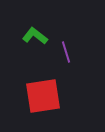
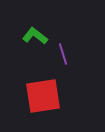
purple line: moved 3 px left, 2 px down
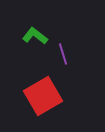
red square: rotated 21 degrees counterclockwise
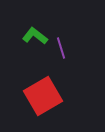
purple line: moved 2 px left, 6 px up
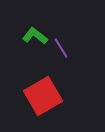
purple line: rotated 15 degrees counterclockwise
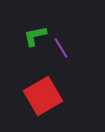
green L-shape: rotated 50 degrees counterclockwise
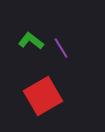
green L-shape: moved 4 px left, 5 px down; rotated 50 degrees clockwise
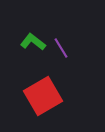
green L-shape: moved 2 px right, 1 px down
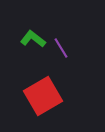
green L-shape: moved 3 px up
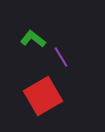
purple line: moved 9 px down
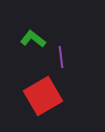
purple line: rotated 25 degrees clockwise
